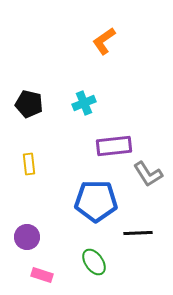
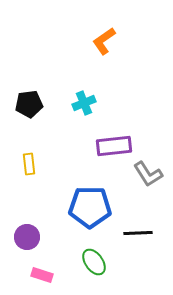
black pentagon: rotated 20 degrees counterclockwise
blue pentagon: moved 6 px left, 6 px down
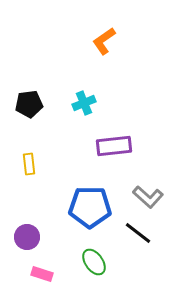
gray L-shape: moved 23 px down; rotated 16 degrees counterclockwise
black line: rotated 40 degrees clockwise
pink rectangle: moved 1 px up
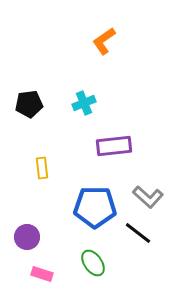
yellow rectangle: moved 13 px right, 4 px down
blue pentagon: moved 5 px right
green ellipse: moved 1 px left, 1 px down
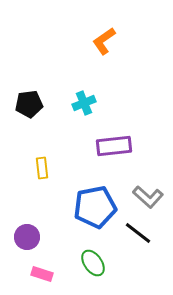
blue pentagon: rotated 12 degrees counterclockwise
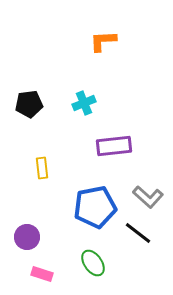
orange L-shape: moved 1 px left; rotated 32 degrees clockwise
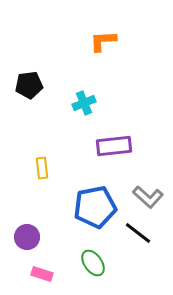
black pentagon: moved 19 px up
